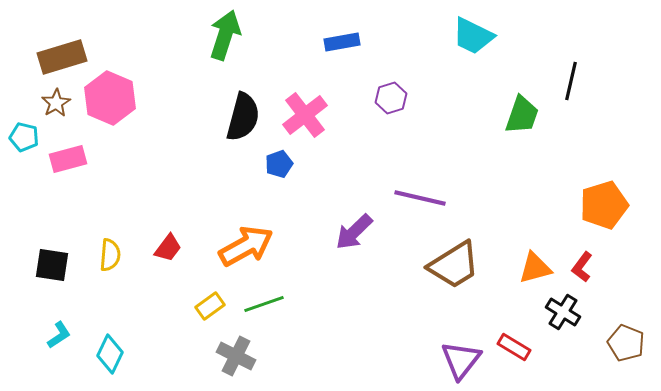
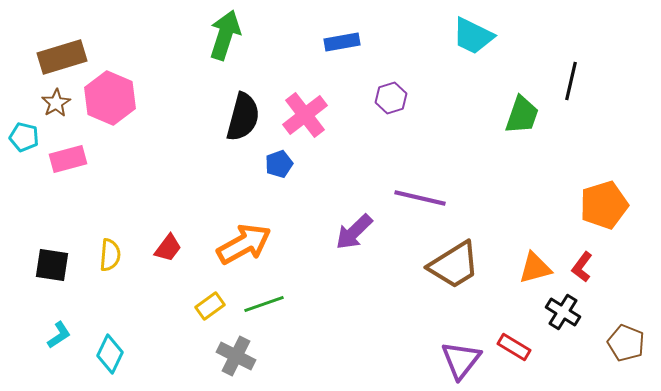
orange arrow: moved 2 px left, 2 px up
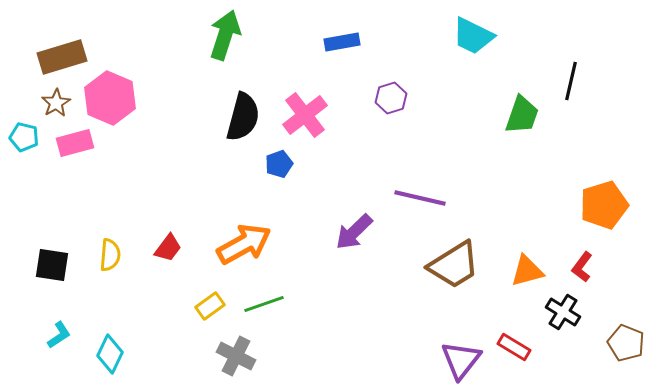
pink rectangle: moved 7 px right, 16 px up
orange triangle: moved 8 px left, 3 px down
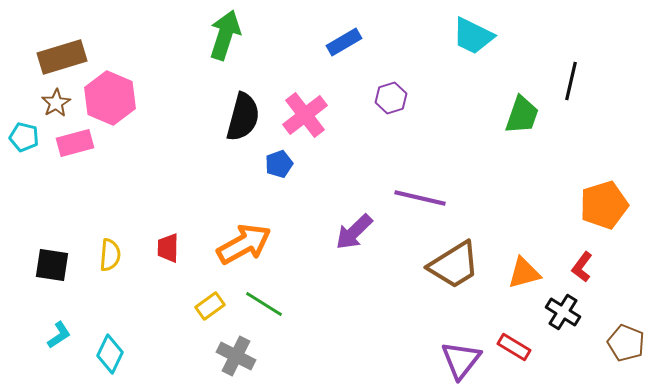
blue rectangle: moved 2 px right; rotated 20 degrees counterclockwise
red trapezoid: rotated 144 degrees clockwise
orange triangle: moved 3 px left, 2 px down
green line: rotated 51 degrees clockwise
